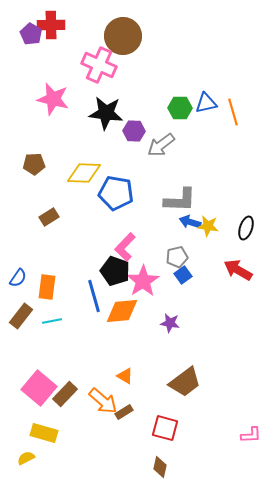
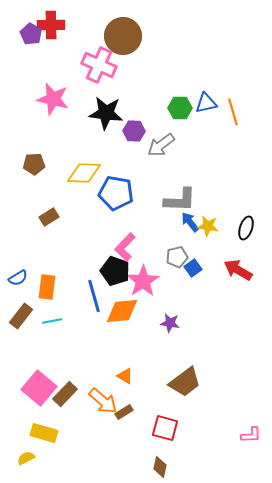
blue arrow at (190, 222): rotated 35 degrees clockwise
blue square at (183, 275): moved 10 px right, 7 px up
blue semicircle at (18, 278): rotated 24 degrees clockwise
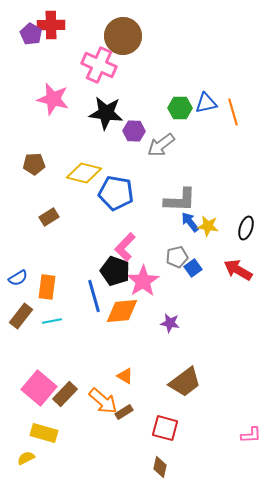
yellow diamond at (84, 173): rotated 12 degrees clockwise
